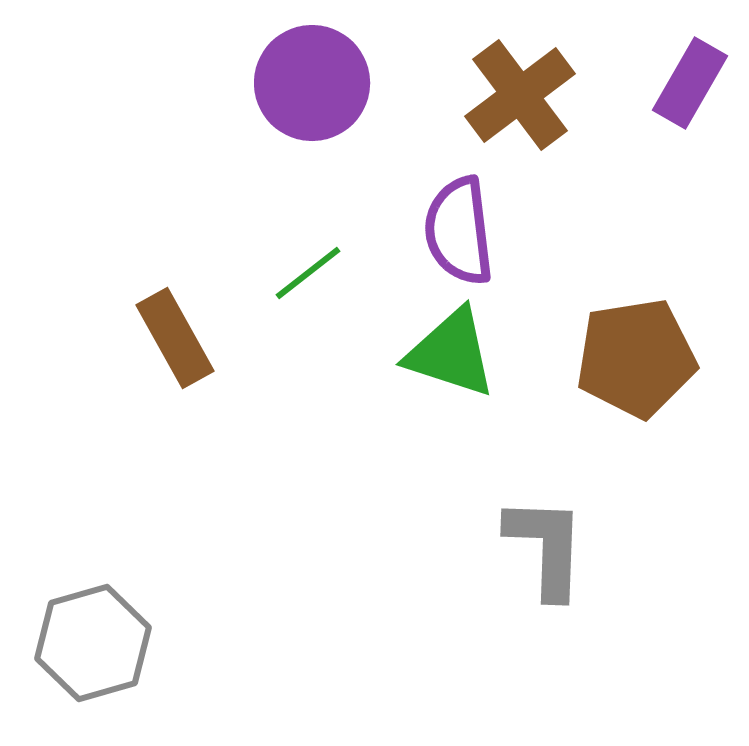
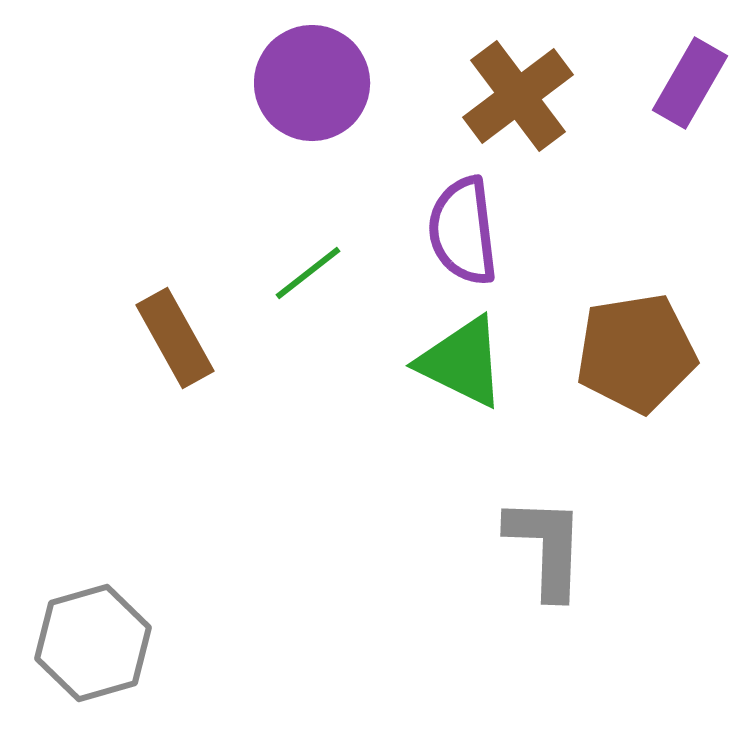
brown cross: moved 2 px left, 1 px down
purple semicircle: moved 4 px right
green triangle: moved 11 px right, 9 px down; rotated 8 degrees clockwise
brown pentagon: moved 5 px up
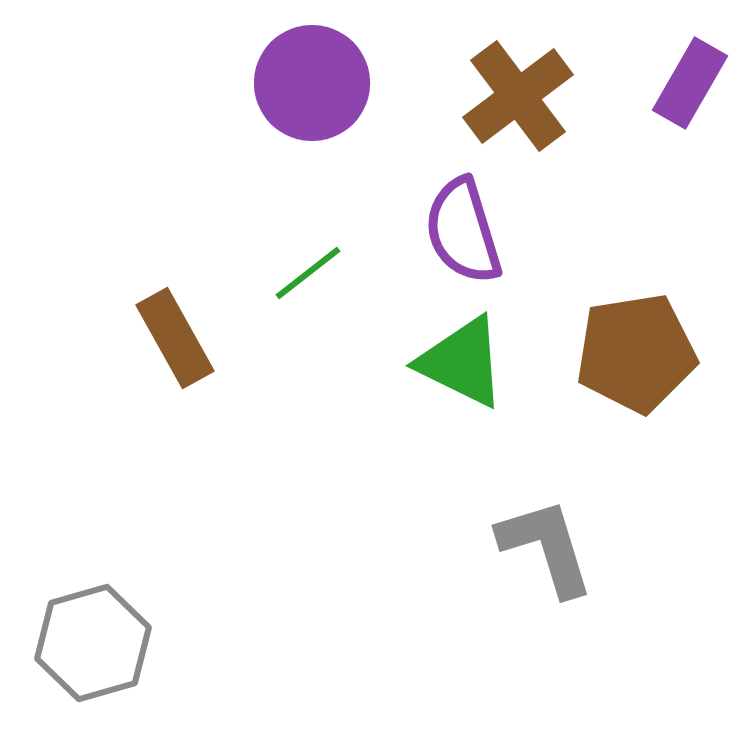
purple semicircle: rotated 10 degrees counterclockwise
gray L-shape: rotated 19 degrees counterclockwise
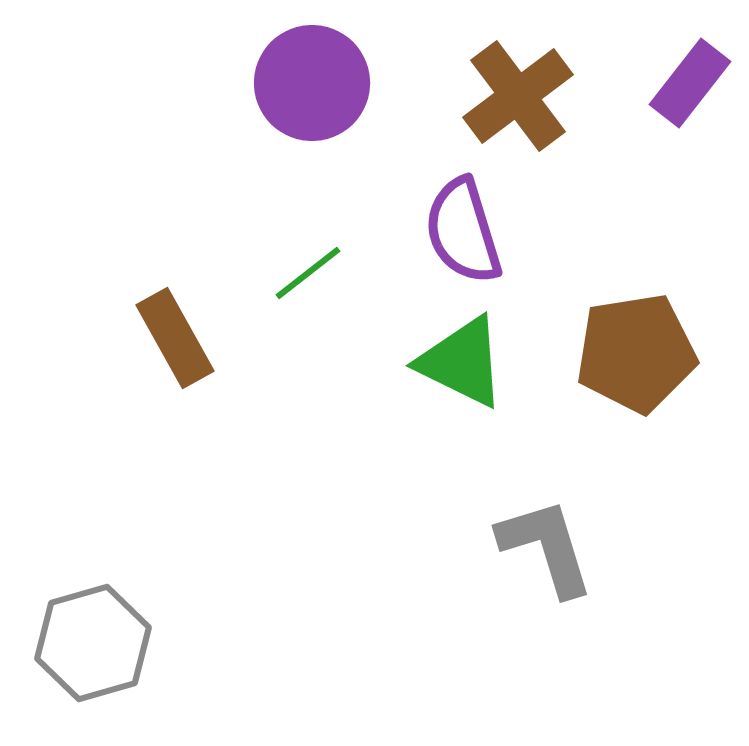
purple rectangle: rotated 8 degrees clockwise
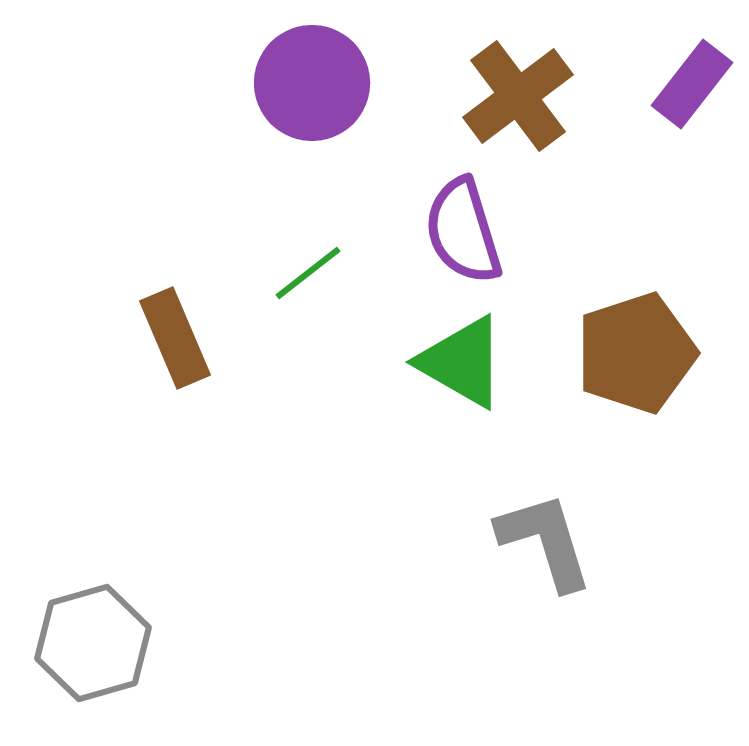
purple rectangle: moved 2 px right, 1 px down
brown rectangle: rotated 6 degrees clockwise
brown pentagon: rotated 9 degrees counterclockwise
green triangle: rotated 4 degrees clockwise
gray L-shape: moved 1 px left, 6 px up
